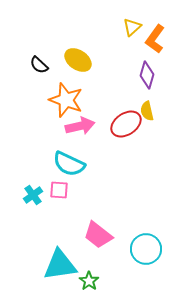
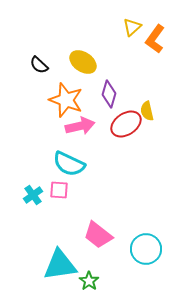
yellow ellipse: moved 5 px right, 2 px down
purple diamond: moved 38 px left, 19 px down
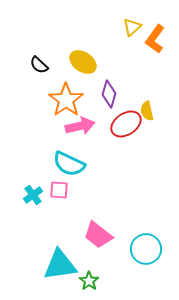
orange star: rotated 16 degrees clockwise
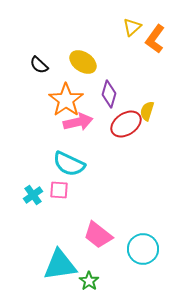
yellow semicircle: rotated 30 degrees clockwise
pink arrow: moved 2 px left, 4 px up
cyan circle: moved 3 px left
